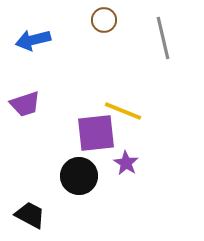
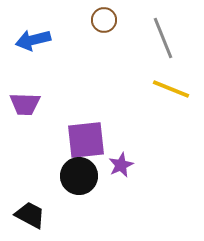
gray line: rotated 9 degrees counterclockwise
purple trapezoid: rotated 20 degrees clockwise
yellow line: moved 48 px right, 22 px up
purple square: moved 10 px left, 7 px down
purple star: moved 5 px left, 2 px down; rotated 15 degrees clockwise
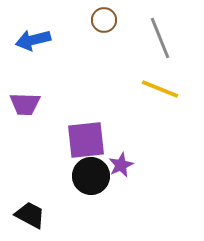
gray line: moved 3 px left
yellow line: moved 11 px left
black circle: moved 12 px right
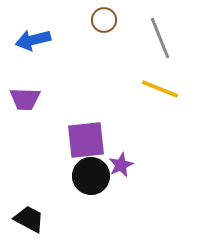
purple trapezoid: moved 5 px up
black trapezoid: moved 1 px left, 4 px down
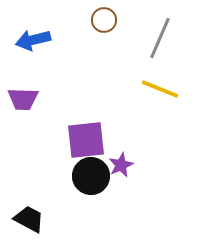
gray line: rotated 45 degrees clockwise
purple trapezoid: moved 2 px left
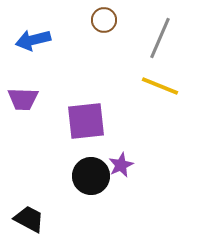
yellow line: moved 3 px up
purple square: moved 19 px up
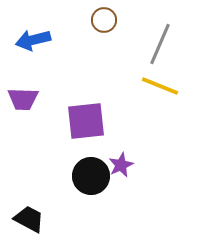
gray line: moved 6 px down
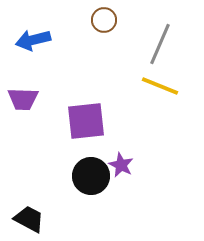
purple star: rotated 20 degrees counterclockwise
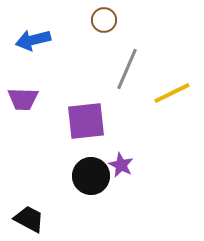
gray line: moved 33 px left, 25 px down
yellow line: moved 12 px right, 7 px down; rotated 48 degrees counterclockwise
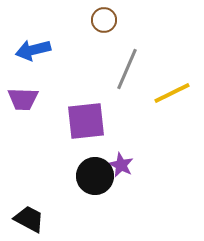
blue arrow: moved 10 px down
black circle: moved 4 px right
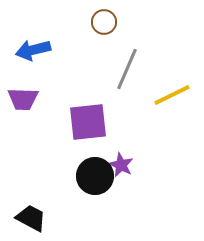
brown circle: moved 2 px down
yellow line: moved 2 px down
purple square: moved 2 px right, 1 px down
black trapezoid: moved 2 px right, 1 px up
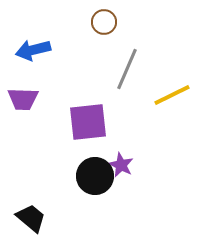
black trapezoid: rotated 12 degrees clockwise
